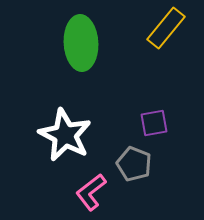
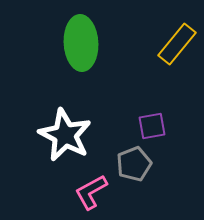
yellow rectangle: moved 11 px right, 16 px down
purple square: moved 2 px left, 3 px down
gray pentagon: rotated 28 degrees clockwise
pink L-shape: rotated 9 degrees clockwise
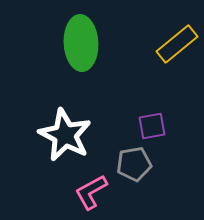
yellow rectangle: rotated 12 degrees clockwise
gray pentagon: rotated 12 degrees clockwise
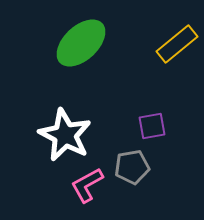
green ellipse: rotated 50 degrees clockwise
gray pentagon: moved 2 px left, 3 px down
pink L-shape: moved 4 px left, 7 px up
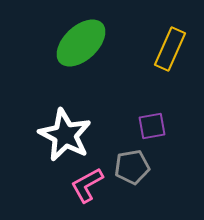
yellow rectangle: moved 7 px left, 5 px down; rotated 27 degrees counterclockwise
